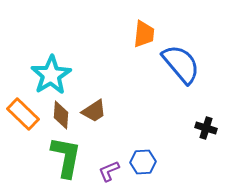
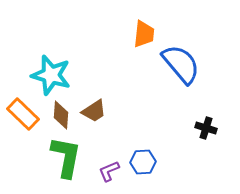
cyan star: rotated 24 degrees counterclockwise
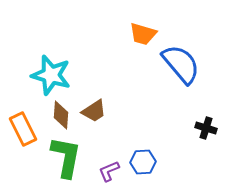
orange trapezoid: moved 1 px left; rotated 100 degrees clockwise
orange rectangle: moved 15 px down; rotated 20 degrees clockwise
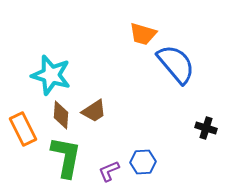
blue semicircle: moved 5 px left
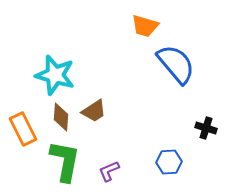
orange trapezoid: moved 2 px right, 8 px up
cyan star: moved 4 px right
brown diamond: moved 2 px down
green L-shape: moved 1 px left, 4 px down
blue hexagon: moved 26 px right
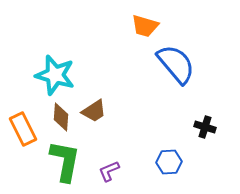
black cross: moved 1 px left, 1 px up
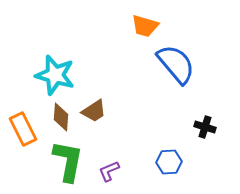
green L-shape: moved 3 px right
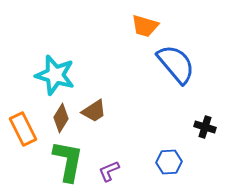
brown diamond: moved 1 px down; rotated 28 degrees clockwise
